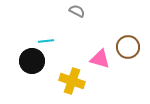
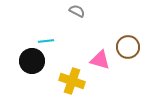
pink triangle: moved 1 px down
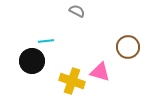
pink triangle: moved 12 px down
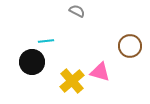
brown circle: moved 2 px right, 1 px up
black circle: moved 1 px down
yellow cross: rotated 30 degrees clockwise
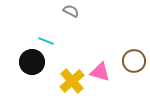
gray semicircle: moved 6 px left
cyan line: rotated 28 degrees clockwise
brown circle: moved 4 px right, 15 px down
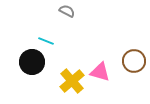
gray semicircle: moved 4 px left
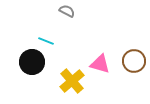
pink triangle: moved 8 px up
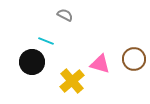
gray semicircle: moved 2 px left, 4 px down
brown circle: moved 2 px up
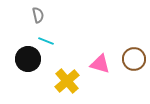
gray semicircle: moved 27 px left; rotated 49 degrees clockwise
black circle: moved 4 px left, 3 px up
yellow cross: moved 5 px left
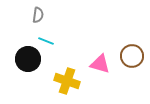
gray semicircle: rotated 21 degrees clockwise
brown circle: moved 2 px left, 3 px up
yellow cross: rotated 30 degrees counterclockwise
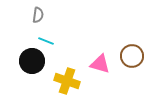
black circle: moved 4 px right, 2 px down
